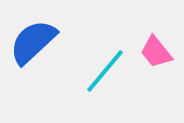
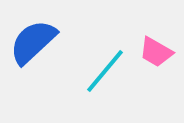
pink trapezoid: rotated 21 degrees counterclockwise
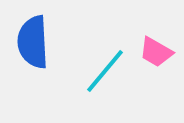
blue semicircle: rotated 50 degrees counterclockwise
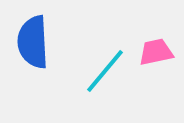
pink trapezoid: rotated 138 degrees clockwise
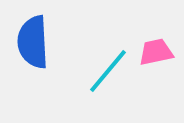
cyan line: moved 3 px right
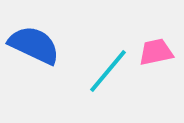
blue semicircle: moved 1 px right, 3 px down; rotated 118 degrees clockwise
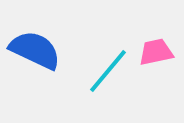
blue semicircle: moved 1 px right, 5 px down
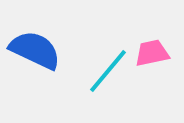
pink trapezoid: moved 4 px left, 1 px down
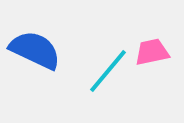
pink trapezoid: moved 1 px up
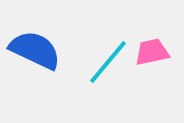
cyan line: moved 9 px up
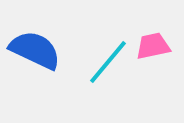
pink trapezoid: moved 1 px right, 6 px up
